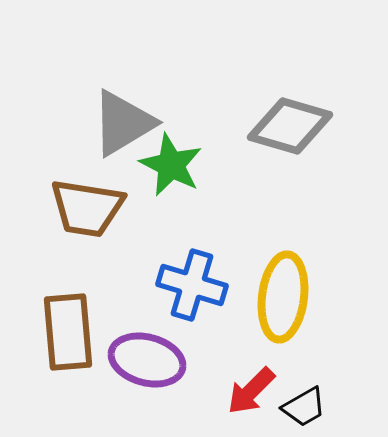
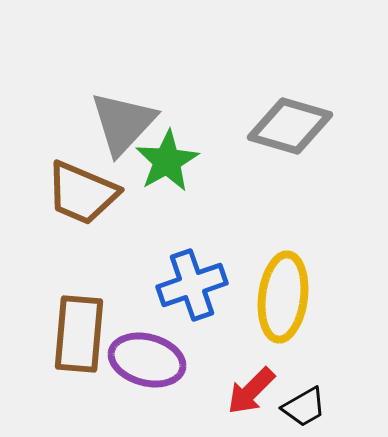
gray triangle: rotated 16 degrees counterclockwise
green star: moved 4 px left, 4 px up; rotated 16 degrees clockwise
brown trapezoid: moved 5 px left, 15 px up; rotated 14 degrees clockwise
blue cross: rotated 36 degrees counterclockwise
brown rectangle: moved 11 px right, 2 px down; rotated 10 degrees clockwise
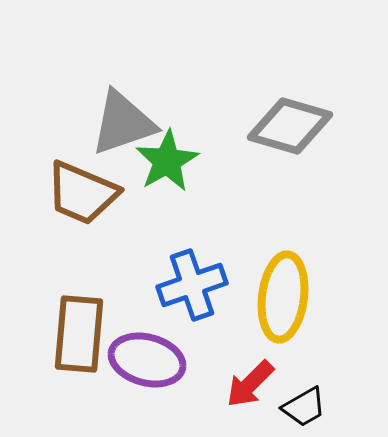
gray triangle: rotated 28 degrees clockwise
red arrow: moved 1 px left, 7 px up
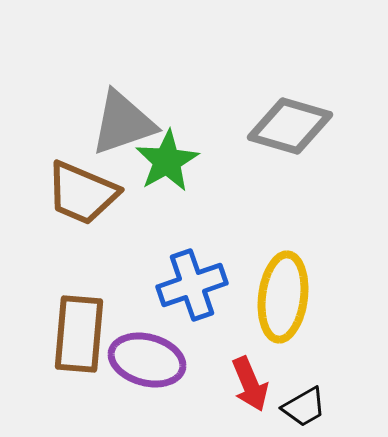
red arrow: rotated 68 degrees counterclockwise
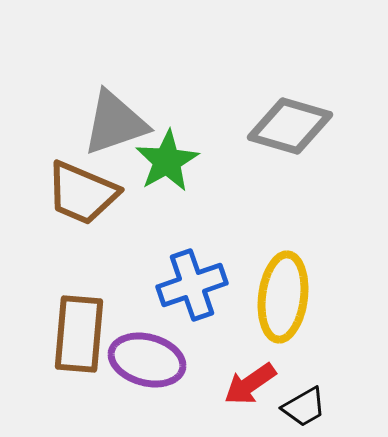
gray triangle: moved 8 px left
red arrow: rotated 78 degrees clockwise
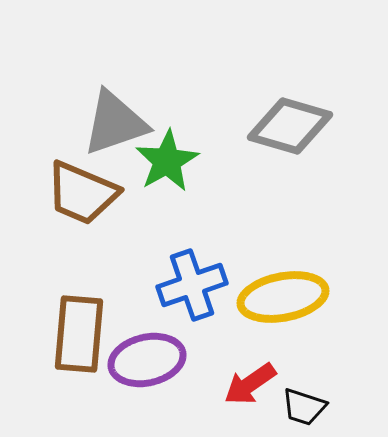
yellow ellipse: rotated 72 degrees clockwise
purple ellipse: rotated 28 degrees counterclockwise
black trapezoid: rotated 48 degrees clockwise
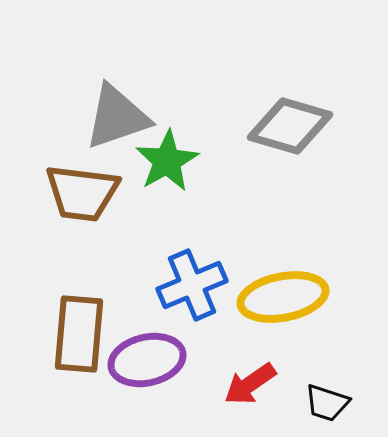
gray triangle: moved 2 px right, 6 px up
brown trapezoid: rotated 16 degrees counterclockwise
blue cross: rotated 4 degrees counterclockwise
black trapezoid: moved 23 px right, 4 px up
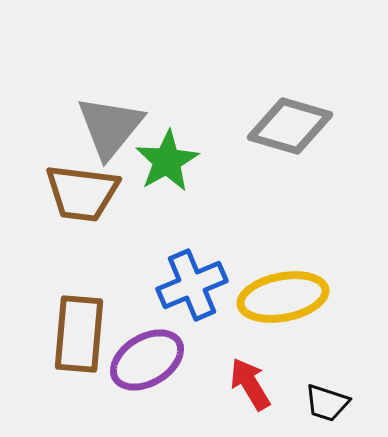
gray triangle: moved 7 px left, 10 px down; rotated 32 degrees counterclockwise
purple ellipse: rotated 18 degrees counterclockwise
red arrow: rotated 94 degrees clockwise
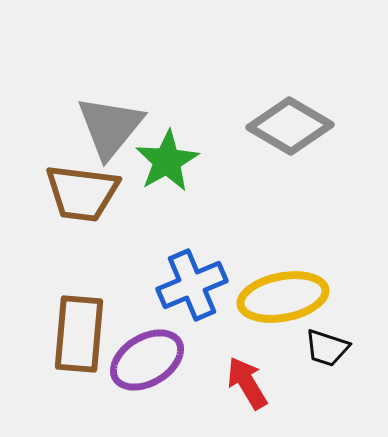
gray diamond: rotated 14 degrees clockwise
red arrow: moved 3 px left, 1 px up
black trapezoid: moved 55 px up
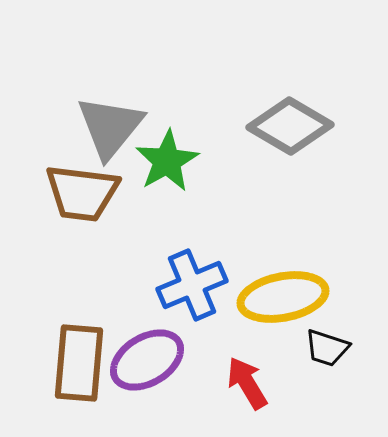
brown rectangle: moved 29 px down
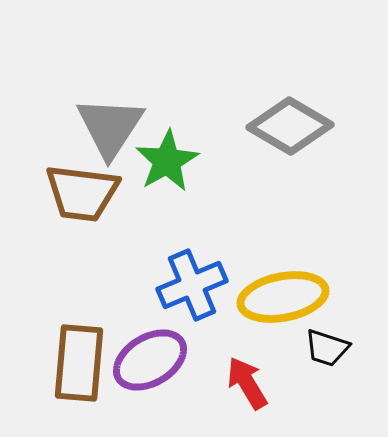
gray triangle: rotated 6 degrees counterclockwise
purple ellipse: moved 3 px right
